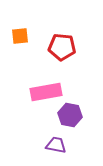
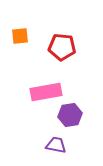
purple hexagon: rotated 20 degrees counterclockwise
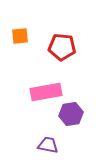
purple hexagon: moved 1 px right, 1 px up
purple trapezoid: moved 8 px left
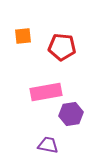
orange square: moved 3 px right
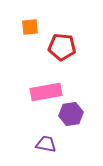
orange square: moved 7 px right, 9 px up
purple trapezoid: moved 2 px left, 1 px up
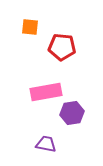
orange square: rotated 12 degrees clockwise
purple hexagon: moved 1 px right, 1 px up
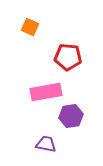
orange square: rotated 18 degrees clockwise
red pentagon: moved 6 px right, 10 px down
purple hexagon: moved 1 px left, 3 px down
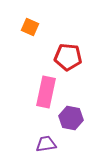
pink rectangle: rotated 68 degrees counterclockwise
purple hexagon: moved 2 px down; rotated 20 degrees clockwise
purple trapezoid: rotated 20 degrees counterclockwise
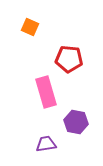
red pentagon: moved 1 px right, 2 px down
pink rectangle: rotated 28 degrees counterclockwise
purple hexagon: moved 5 px right, 4 px down
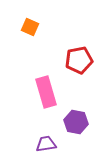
red pentagon: moved 10 px right, 1 px down; rotated 16 degrees counterclockwise
